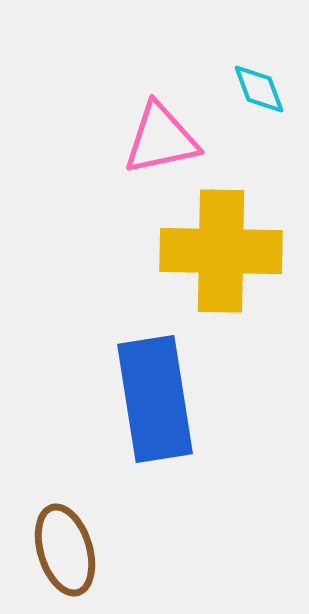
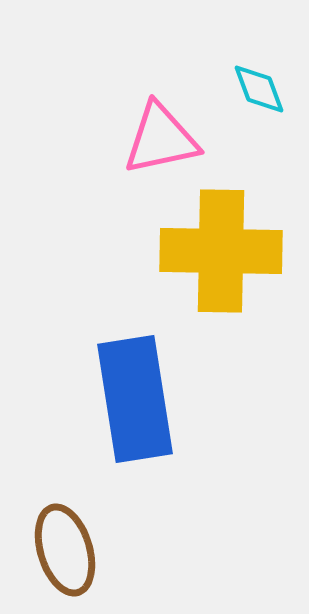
blue rectangle: moved 20 px left
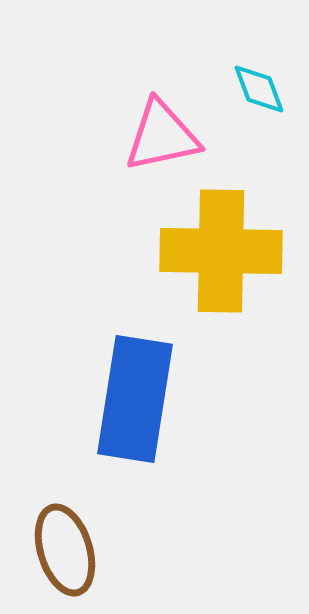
pink triangle: moved 1 px right, 3 px up
blue rectangle: rotated 18 degrees clockwise
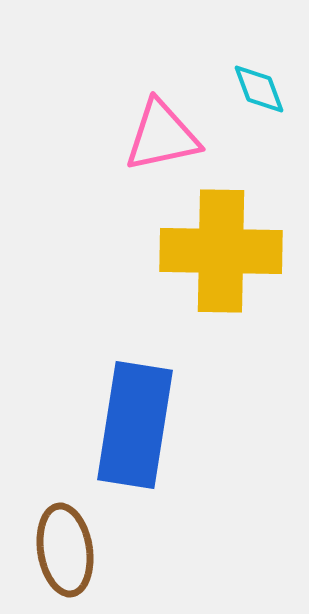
blue rectangle: moved 26 px down
brown ellipse: rotated 8 degrees clockwise
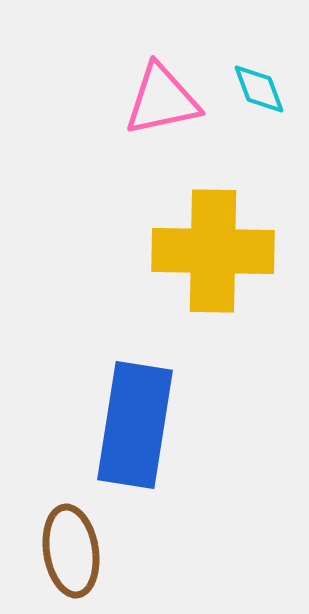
pink triangle: moved 36 px up
yellow cross: moved 8 px left
brown ellipse: moved 6 px right, 1 px down
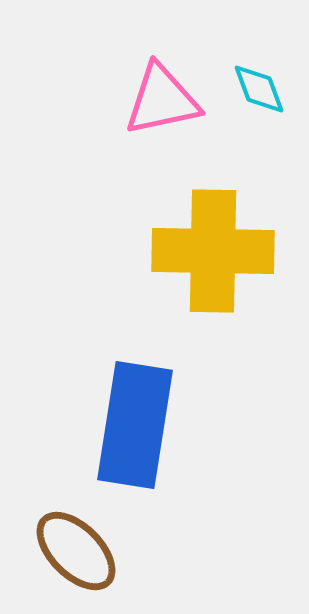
brown ellipse: moved 5 px right; rotated 36 degrees counterclockwise
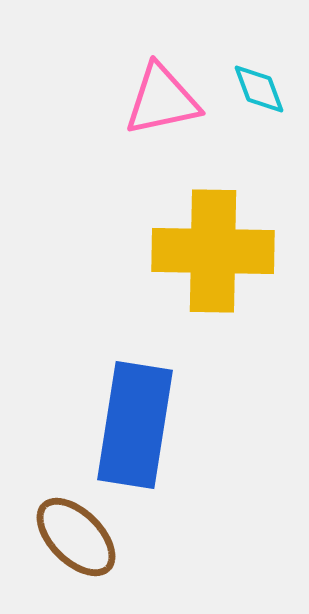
brown ellipse: moved 14 px up
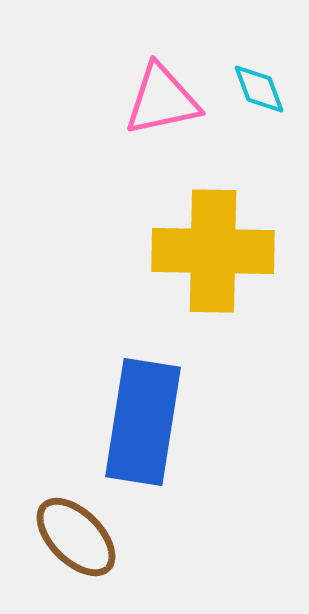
blue rectangle: moved 8 px right, 3 px up
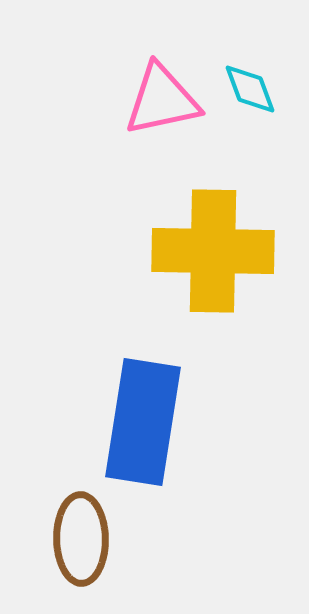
cyan diamond: moved 9 px left
brown ellipse: moved 5 px right, 2 px down; rotated 44 degrees clockwise
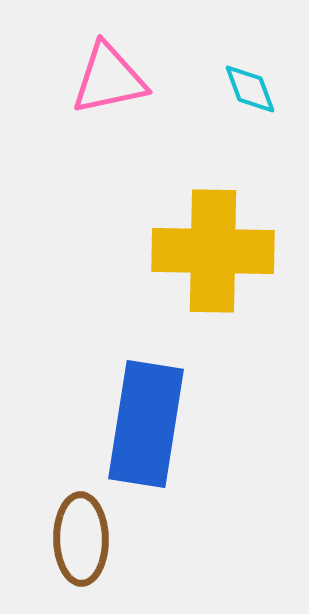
pink triangle: moved 53 px left, 21 px up
blue rectangle: moved 3 px right, 2 px down
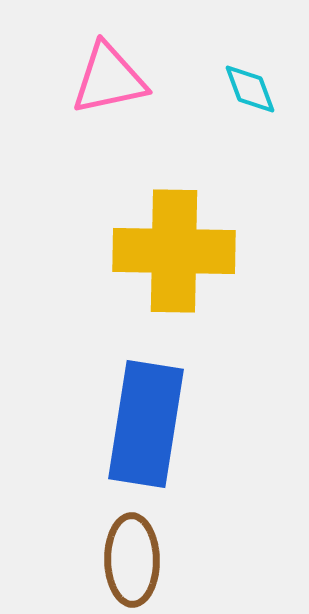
yellow cross: moved 39 px left
brown ellipse: moved 51 px right, 21 px down
